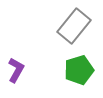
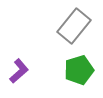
purple L-shape: moved 3 px right, 1 px down; rotated 20 degrees clockwise
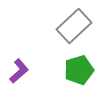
gray rectangle: rotated 8 degrees clockwise
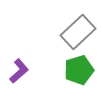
gray rectangle: moved 4 px right, 6 px down
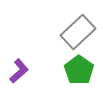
green pentagon: rotated 20 degrees counterclockwise
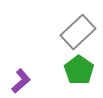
purple L-shape: moved 2 px right, 10 px down
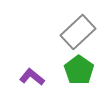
purple L-shape: moved 11 px right, 4 px up; rotated 100 degrees counterclockwise
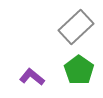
gray rectangle: moved 2 px left, 5 px up
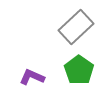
purple L-shape: rotated 15 degrees counterclockwise
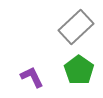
purple L-shape: rotated 40 degrees clockwise
